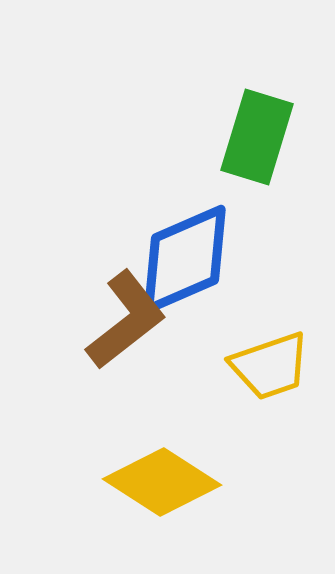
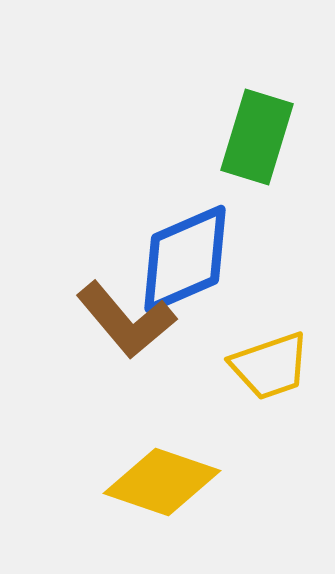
brown L-shape: rotated 88 degrees clockwise
yellow diamond: rotated 14 degrees counterclockwise
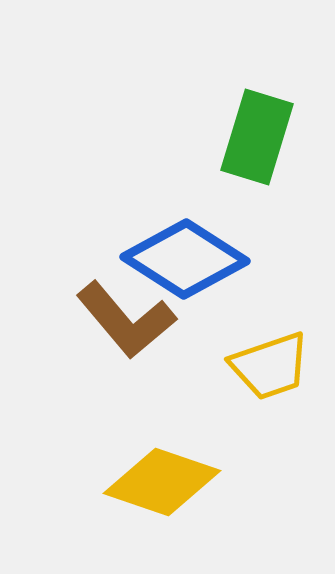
blue diamond: rotated 56 degrees clockwise
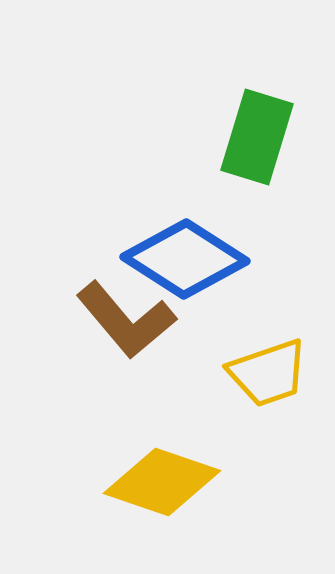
yellow trapezoid: moved 2 px left, 7 px down
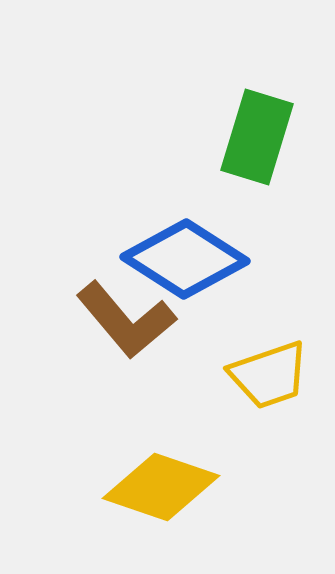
yellow trapezoid: moved 1 px right, 2 px down
yellow diamond: moved 1 px left, 5 px down
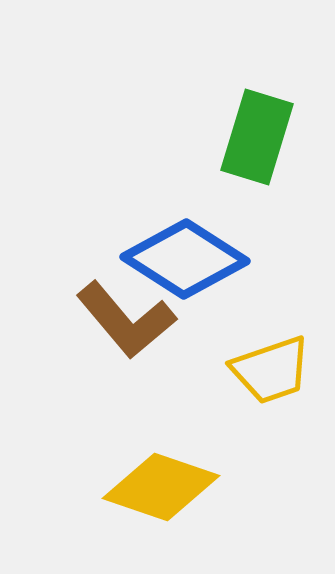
yellow trapezoid: moved 2 px right, 5 px up
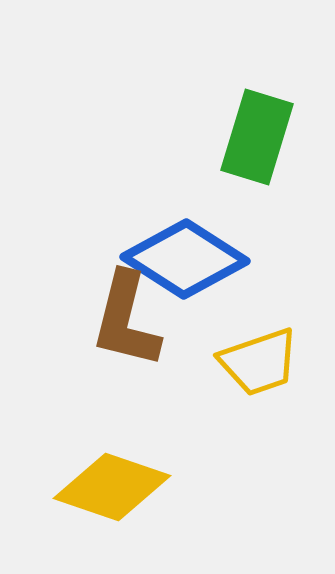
brown L-shape: rotated 54 degrees clockwise
yellow trapezoid: moved 12 px left, 8 px up
yellow diamond: moved 49 px left
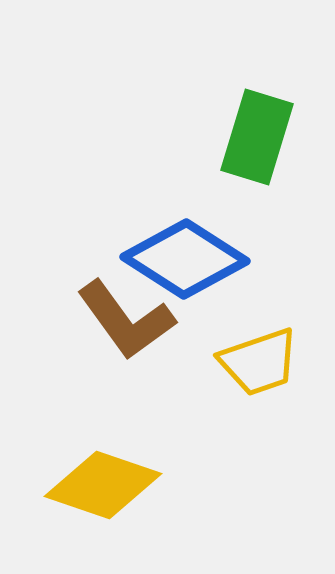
brown L-shape: rotated 50 degrees counterclockwise
yellow diamond: moved 9 px left, 2 px up
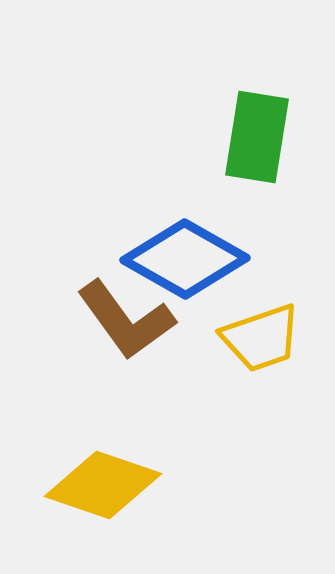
green rectangle: rotated 8 degrees counterclockwise
blue diamond: rotated 3 degrees counterclockwise
yellow trapezoid: moved 2 px right, 24 px up
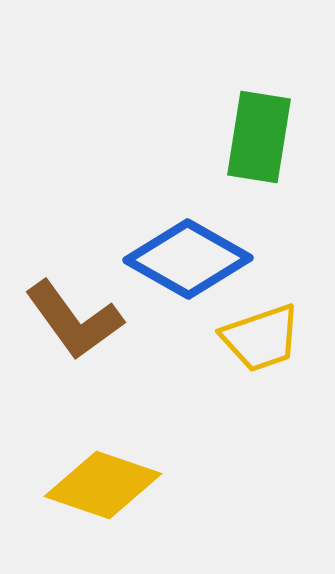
green rectangle: moved 2 px right
blue diamond: moved 3 px right
brown L-shape: moved 52 px left
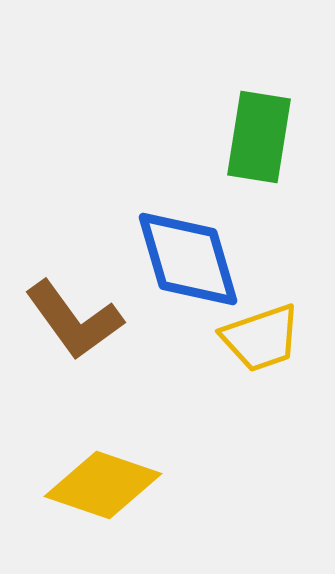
blue diamond: rotated 44 degrees clockwise
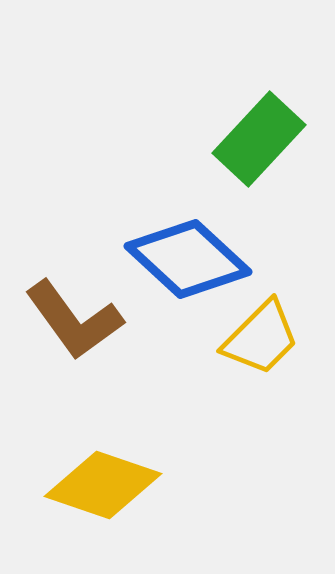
green rectangle: moved 2 px down; rotated 34 degrees clockwise
blue diamond: rotated 31 degrees counterclockwise
yellow trapezoid: rotated 26 degrees counterclockwise
